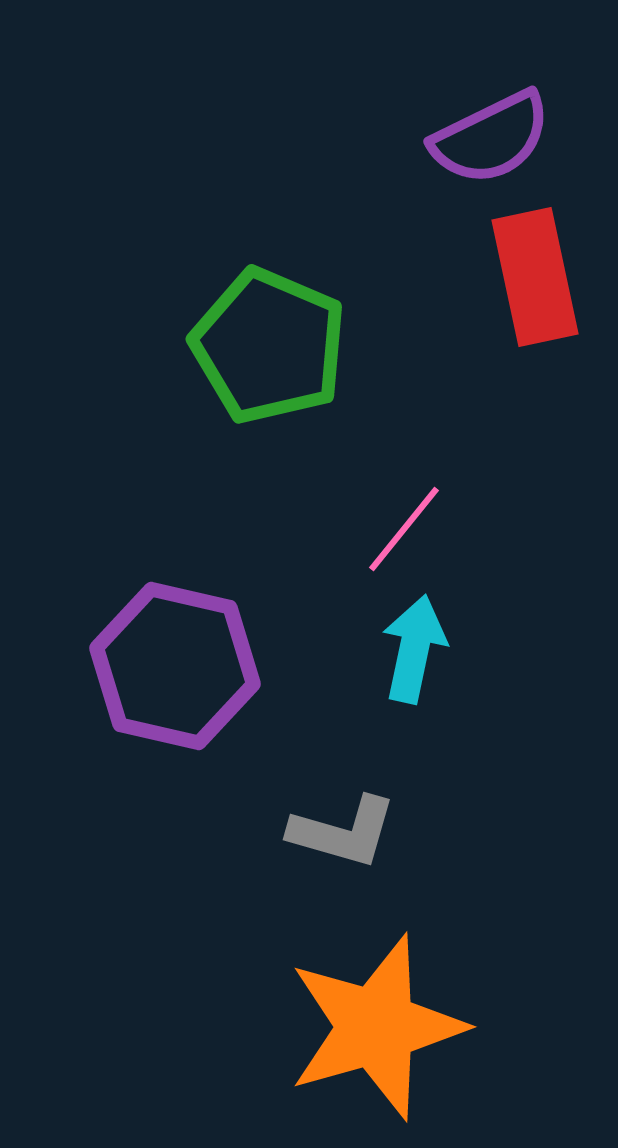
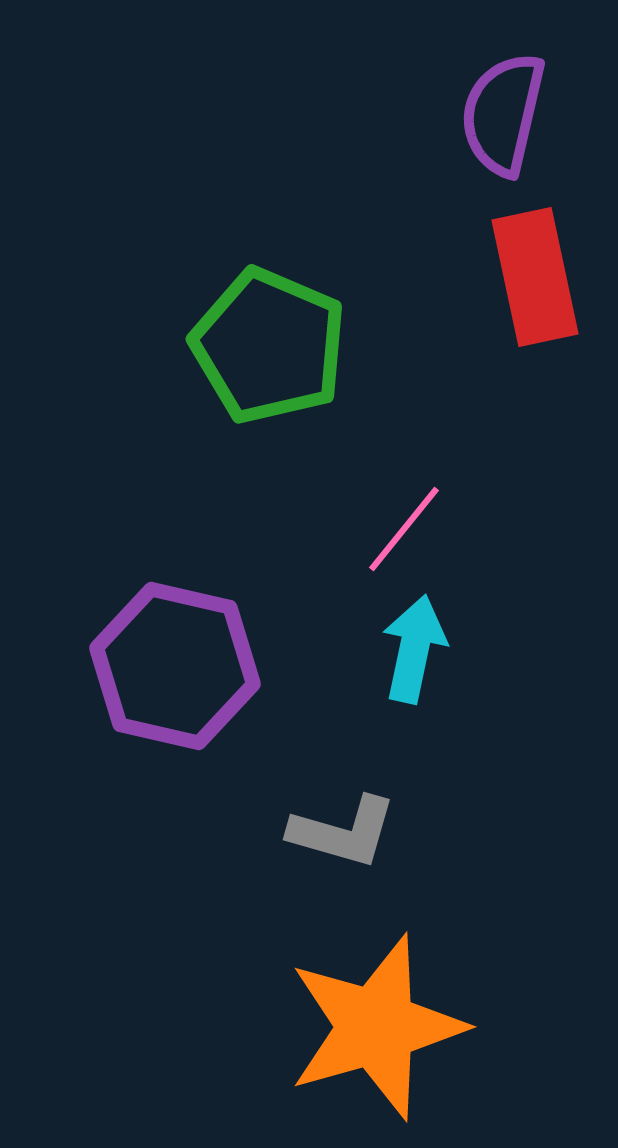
purple semicircle: moved 12 px right, 24 px up; rotated 129 degrees clockwise
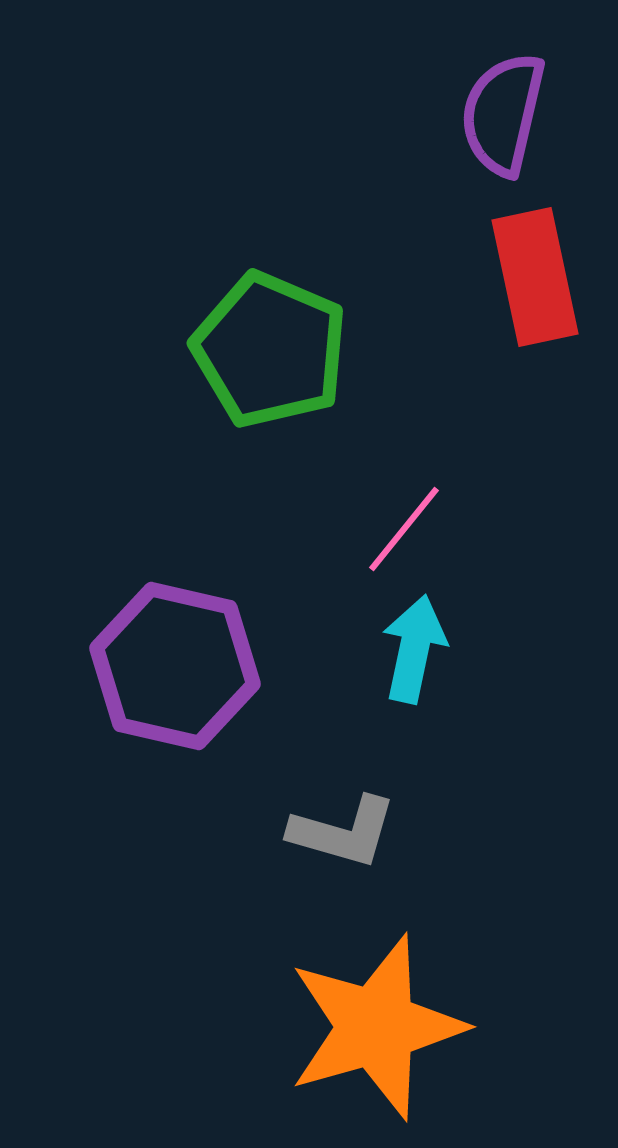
green pentagon: moved 1 px right, 4 px down
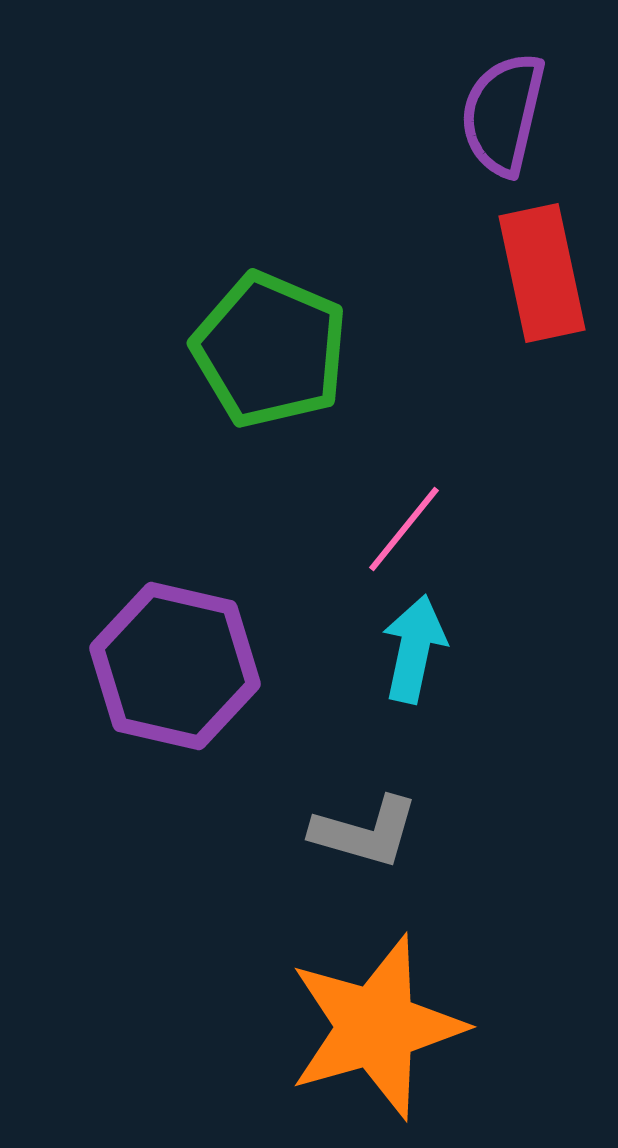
red rectangle: moved 7 px right, 4 px up
gray L-shape: moved 22 px right
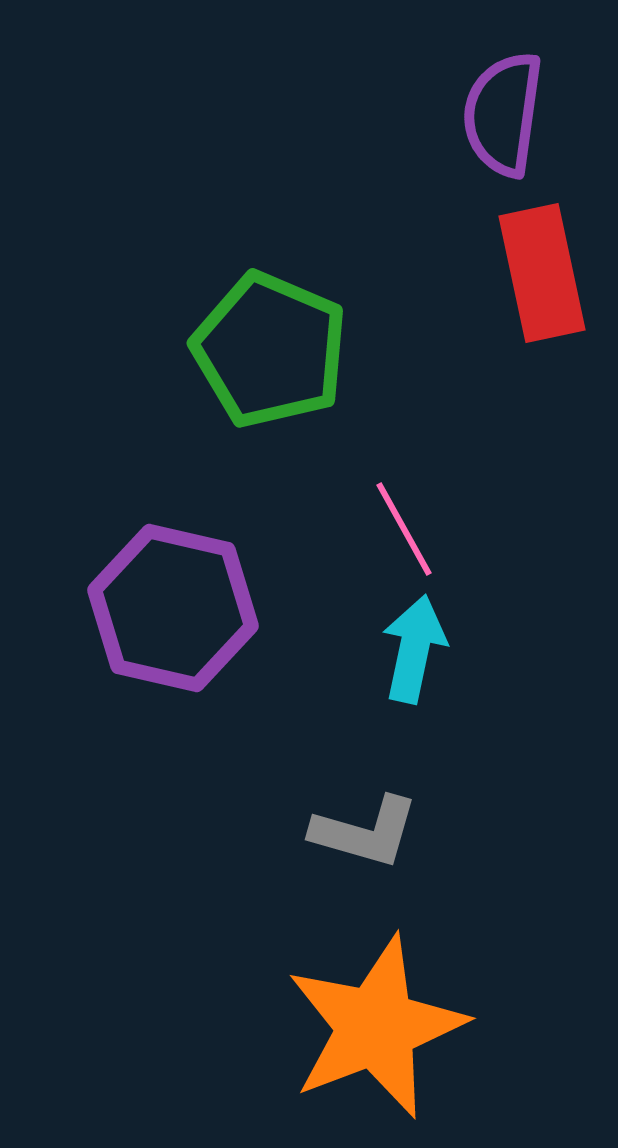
purple semicircle: rotated 5 degrees counterclockwise
pink line: rotated 68 degrees counterclockwise
purple hexagon: moved 2 px left, 58 px up
orange star: rotated 5 degrees counterclockwise
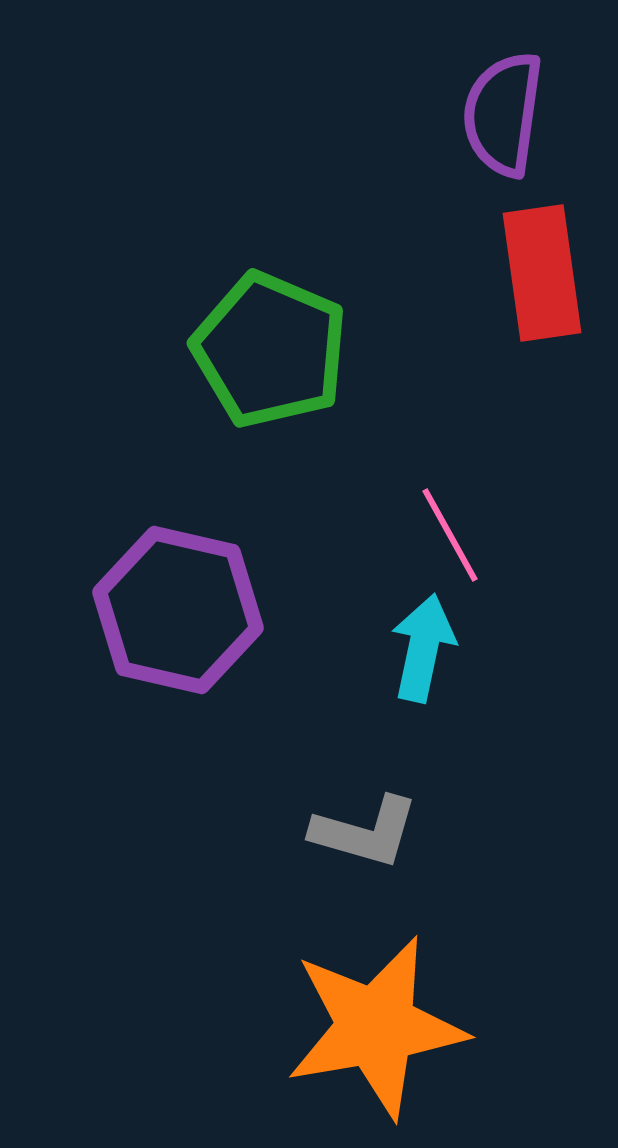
red rectangle: rotated 4 degrees clockwise
pink line: moved 46 px right, 6 px down
purple hexagon: moved 5 px right, 2 px down
cyan arrow: moved 9 px right, 1 px up
orange star: rotated 11 degrees clockwise
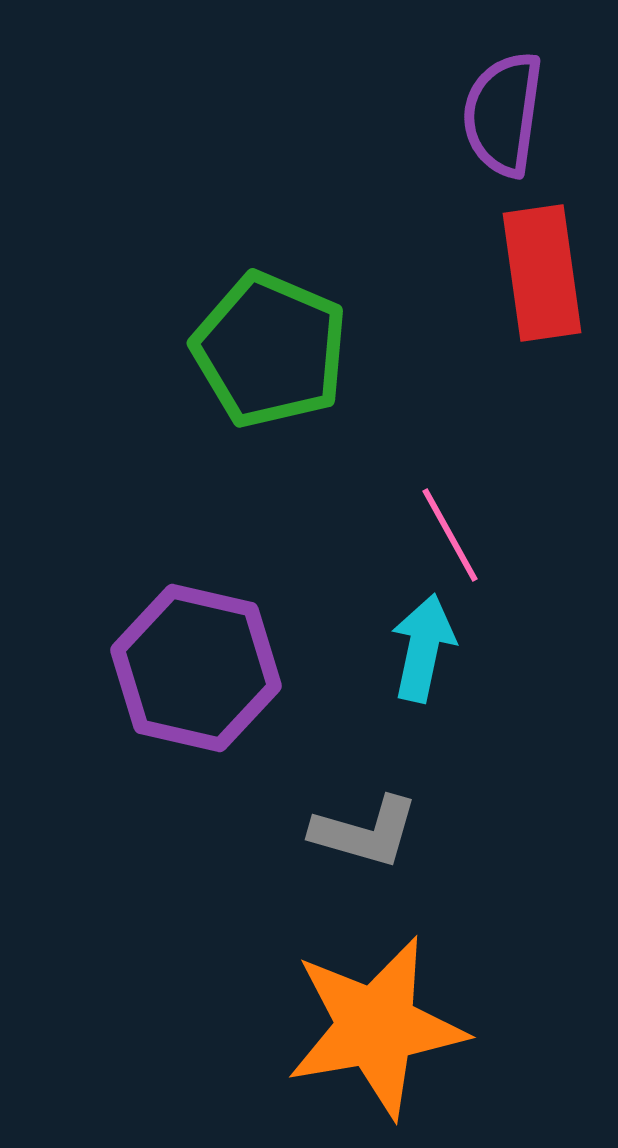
purple hexagon: moved 18 px right, 58 px down
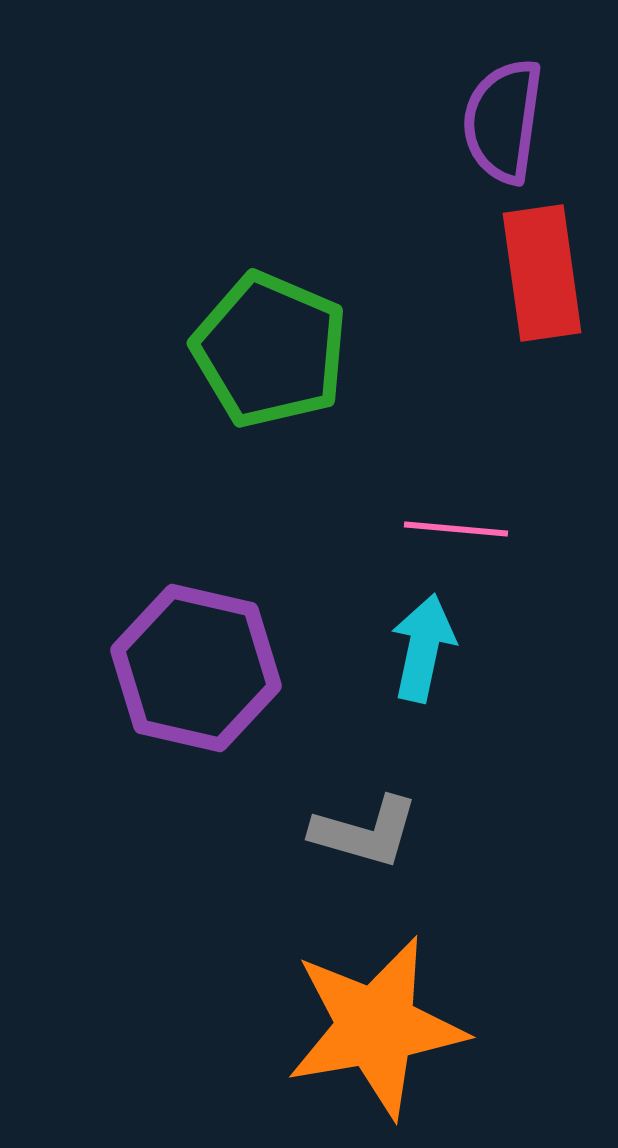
purple semicircle: moved 7 px down
pink line: moved 6 px right, 6 px up; rotated 56 degrees counterclockwise
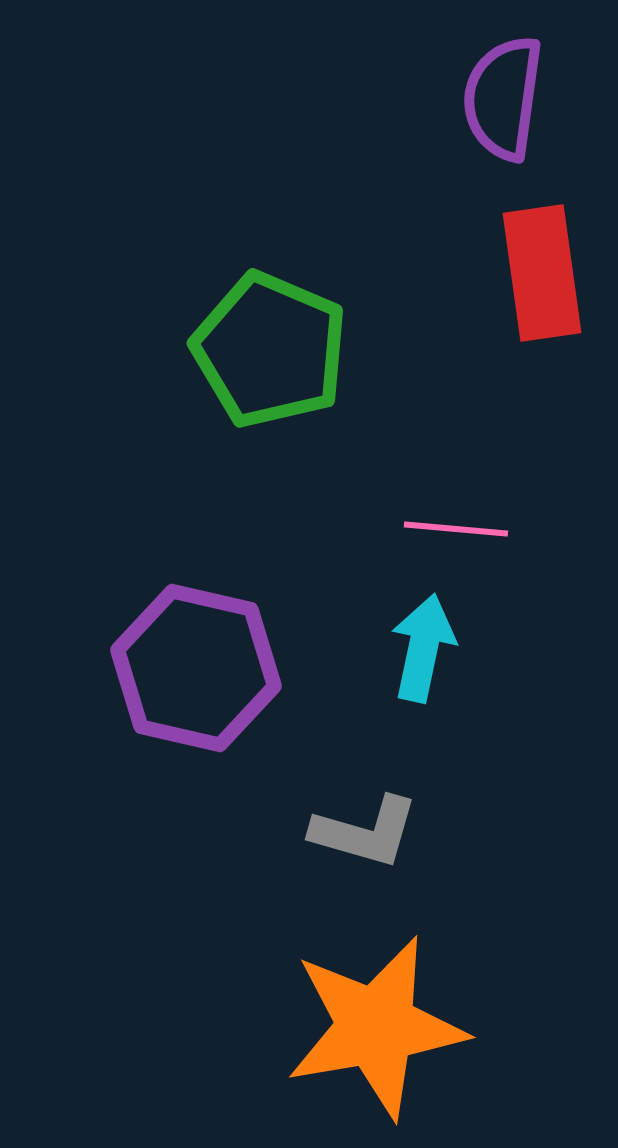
purple semicircle: moved 23 px up
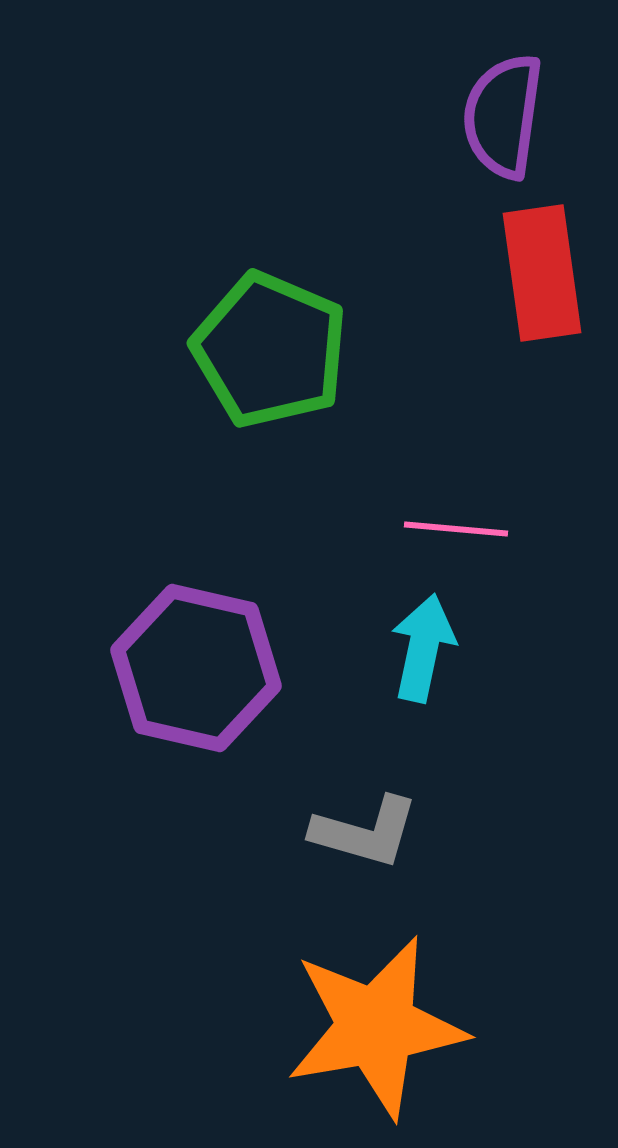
purple semicircle: moved 18 px down
